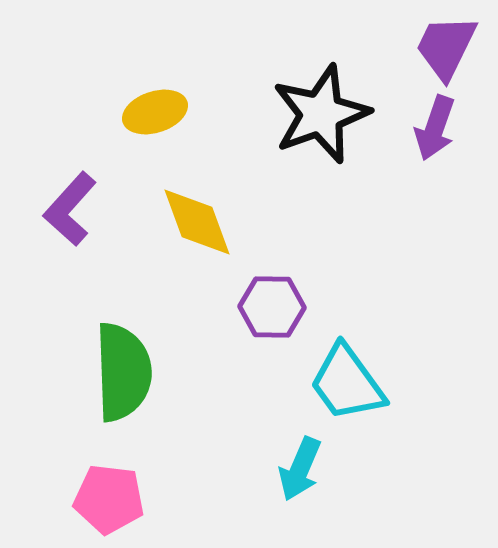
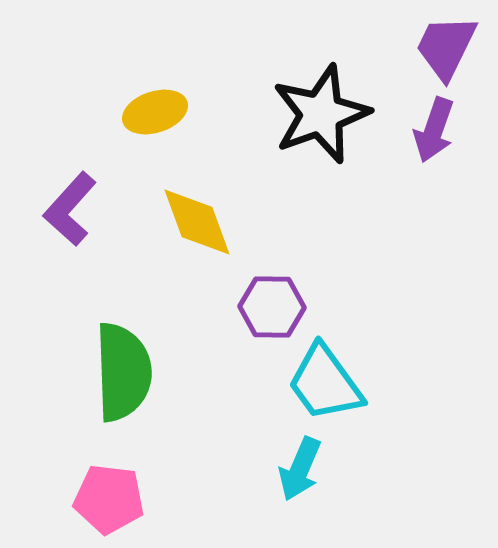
purple arrow: moved 1 px left, 2 px down
cyan trapezoid: moved 22 px left
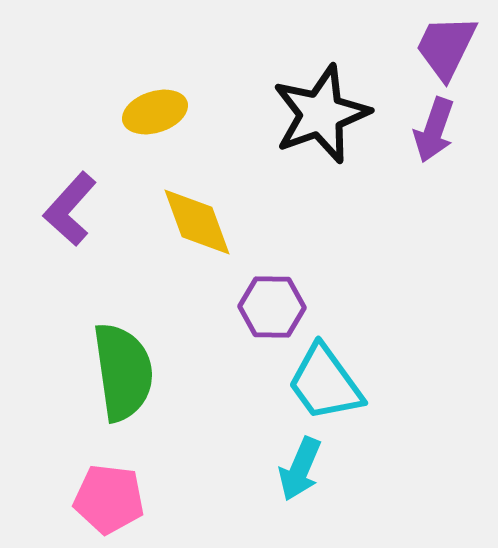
green semicircle: rotated 6 degrees counterclockwise
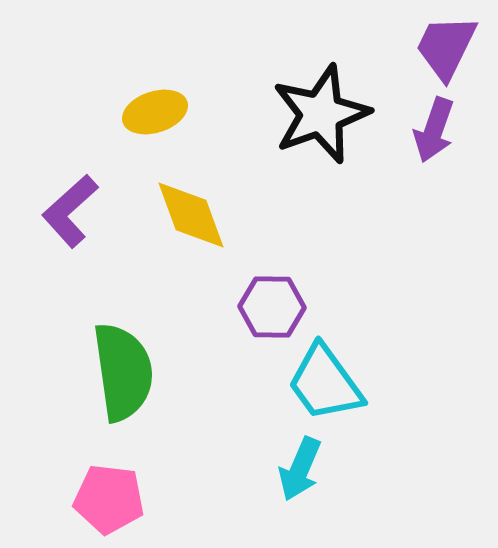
purple L-shape: moved 2 px down; rotated 6 degrees clockwise
yellow diamond: moved 6 px left, 7 px up
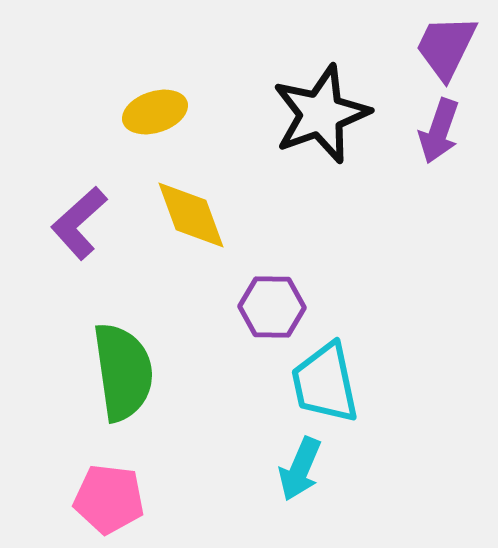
purple arrow: moved 5 px right, 1 px down
purple L-shape: moved 9 px right, 12 px down
cyan trapezoid: rotated 24 degrees clockwise
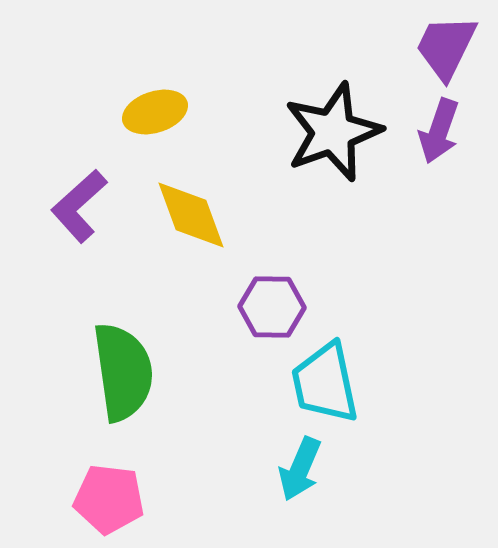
black star: moved 12 px right, 18 px down
purple L-shape: moved 17 px up
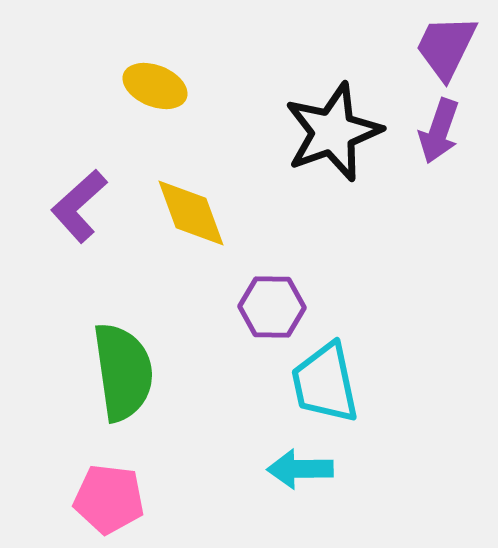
yellow ellipse: moved 26 px up; rotated 40 degrees clockwise
yellow diamond: moved 2 px up
cyan arrow: rotated 66 degrees clockwise
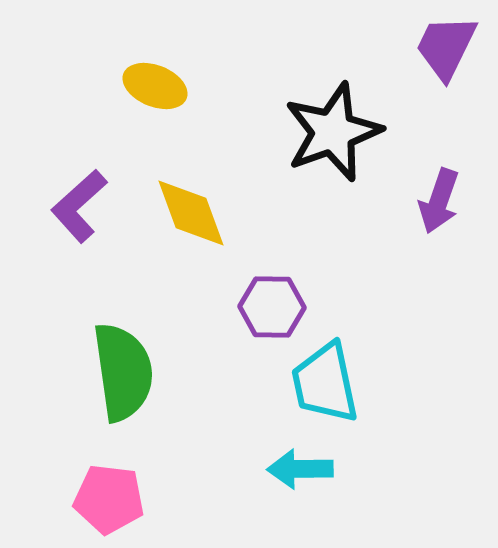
purple arrow: moved 70 px down
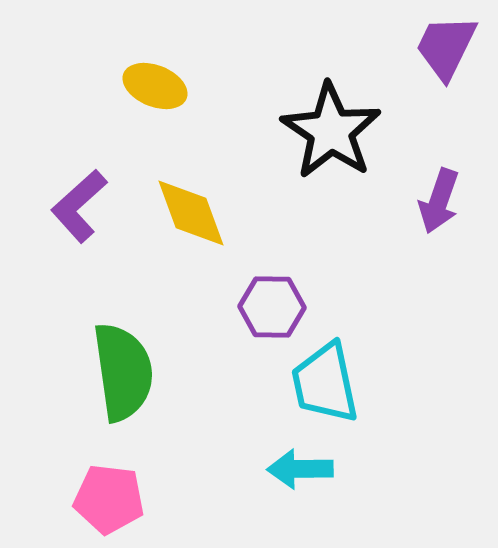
black star: moved 2 px left, 1 px up; rotated 18 degrees counterclockwise
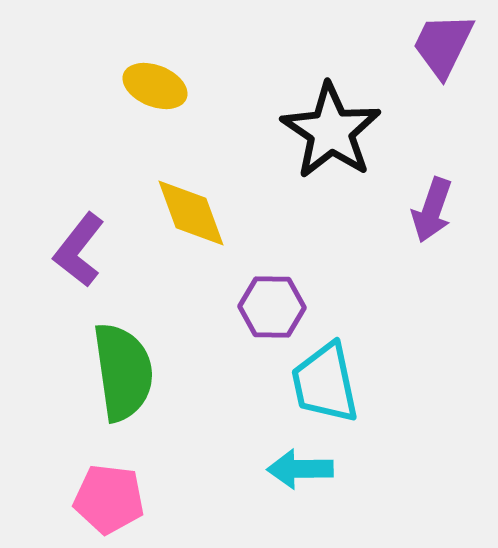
purple trapezoid: moved 3 px left, 2 px up
purple arrow: moved 7 px left, 9 px down
purple L-shape: moved 44 px down; rotated 10 degrees counterclockwise
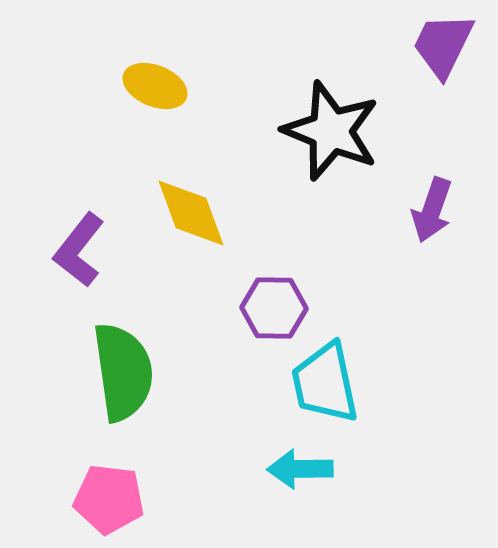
black star: rotated 12 degrees counterclockwise
purple hexagon: moved 2 px right, 1 px down
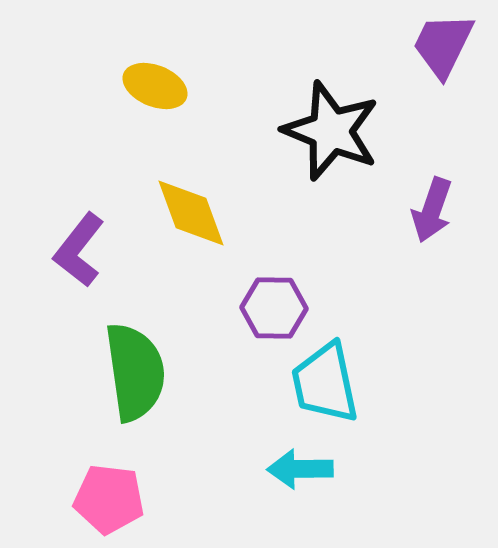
green semicircle: moved 12 px right
